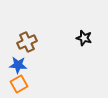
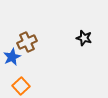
blue star: moved 6 px left, 8 px up; rotated 30 degrees counterclockwise
orange square: moved 2 px right, 2 px down; rotated 12 degrees counterclockwise
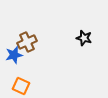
blue star: moved 2 px right, 2 px up; rotated 12 degrees clockwise
orange square: rotated 24 degrees counterclockwise
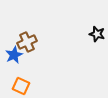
black star: moved 13 px right, 4 px up
blue star: rotated 12 degrees counterclockwise
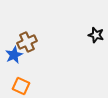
black star: moved 1 px left, 1 px down
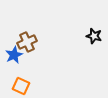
black star: moved 2 px left, 1 px down
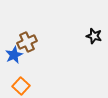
orange square: rotated 18 degrees clockwise
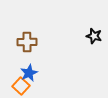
brown cross: rotated 24 degrees clockwise
blue star: moved 15 px right, 18 px down
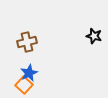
brown cross: rotated 12 degrees counterclockwise
orange square: moved 3 px right, 1 px up
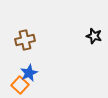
brown cross: moved 2 px left, 2 px up
orange square: moved 4 px left
